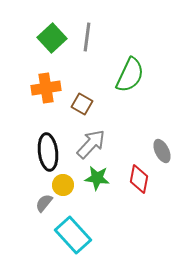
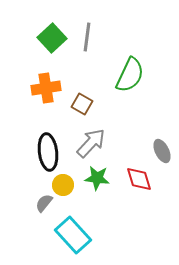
gray arrow: moved 1 px up
red diamond: rotated 28 degrees counterclockwise
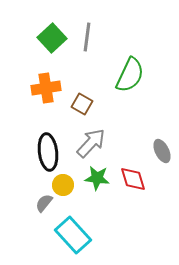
red diamond: moved 6 px left
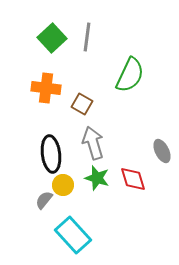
orange cross: rotated 16 degrees clockwise
gray arrow: moved 2 px right; rotated 60 degrees counterclockwise
black ellipse: moved 3 px right, 2 px down
green star: rotated 10 degrees clockwise
gray semicircle: moved 3 px up
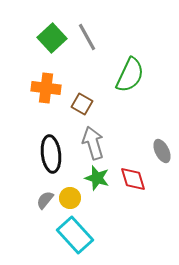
gray line: rotated 36 degrees counterclockwise
yellow circle: moved 7 px right, 13 px down
gray semicircle: moved 1 px right
cyan rectangle: moved 2 px right
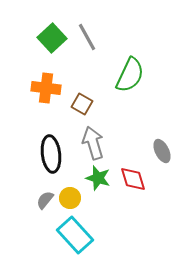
green star: moved 1 px right
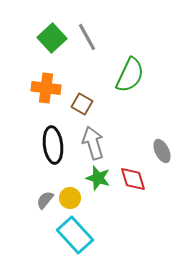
black ellipse: moved 2 px right, 9 px up
